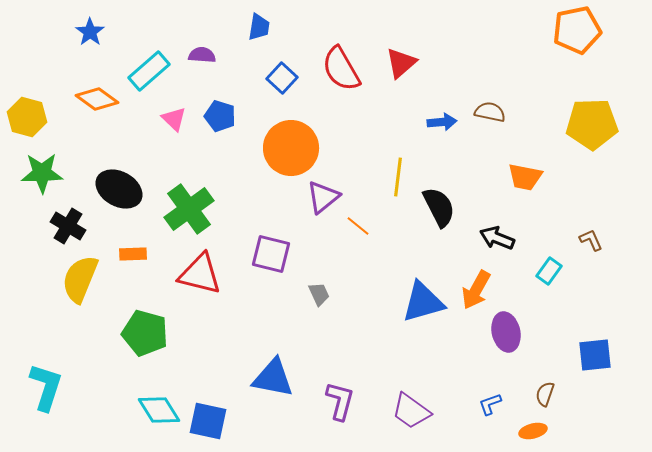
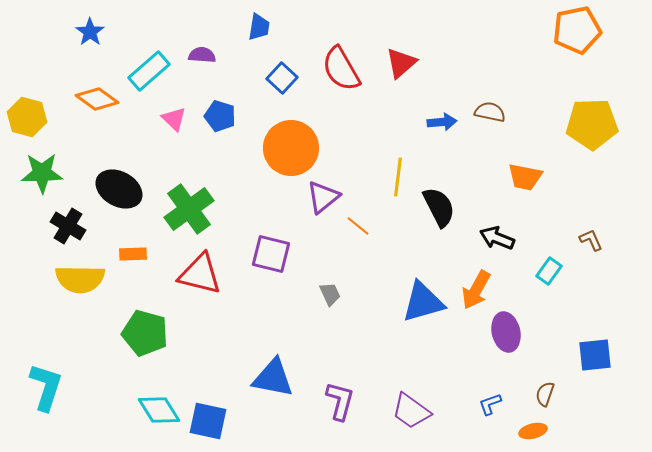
yellow semicircle at (80, 279): rotated 111 degrees counterclockwise
gray trapezoid at (319, 294): moved 11 px right
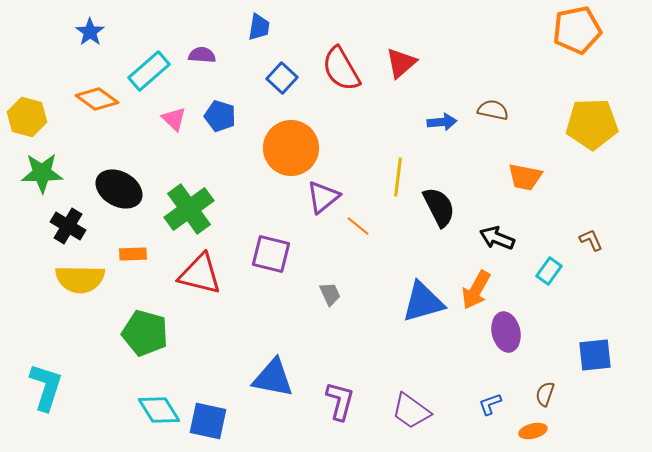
brown semicircle at (490, 112): moved 3 px right, 2 px up
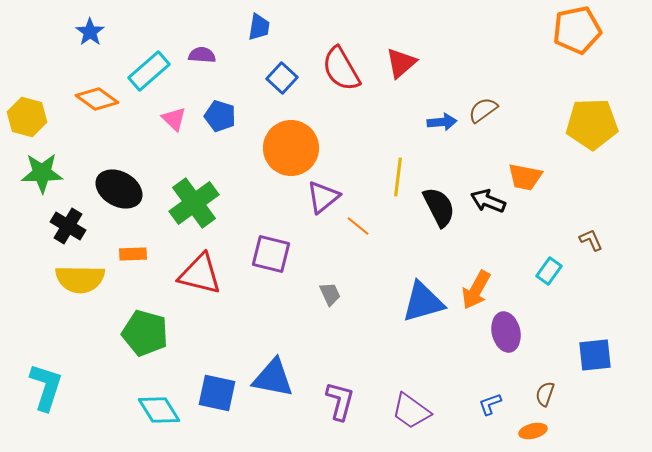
brown semicircle at (493, 110): moved 10 px left; rotated 48 degrees counterclockwise
green cross at (189, 209): moved 5 px right, 6 px up
black arrow at (497, 238): moved 9 px left, 37 px up
blue square at (208, 421): moved 9 px right, 28 px up
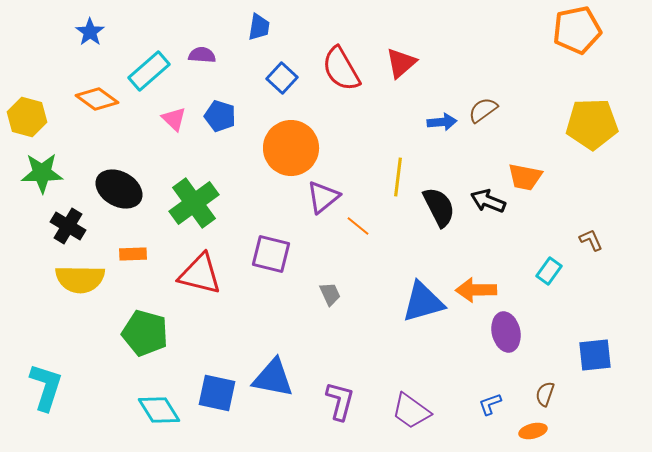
orange arrow at (476, 290): rotated 60 degrees clockwise
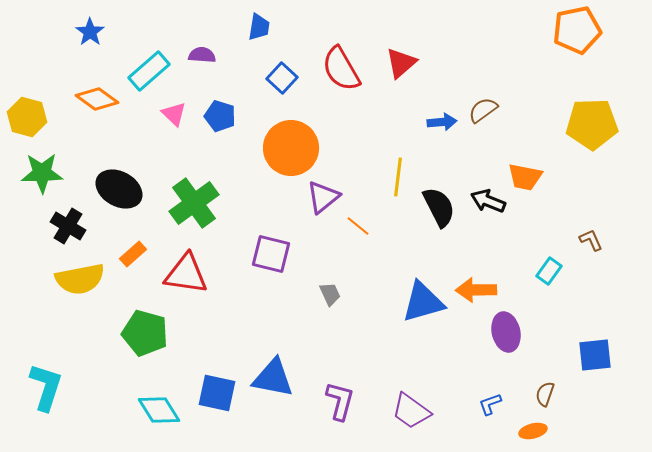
pink triangle at (174, 119): moved 5 px up
orange rectangle at (133, 254): rotated 40 degrees counterclockwise
red triangle at (200, 274): moved 14 px left; rotated 6 degrees counterclockwise
yellow semicircle at (80, 279): rotated 12 degrees counterclockwise
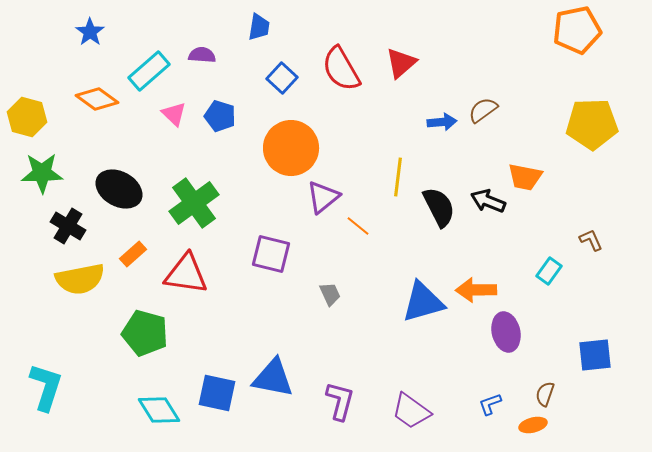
orange ellipse at (533, 431): moved 6 px up
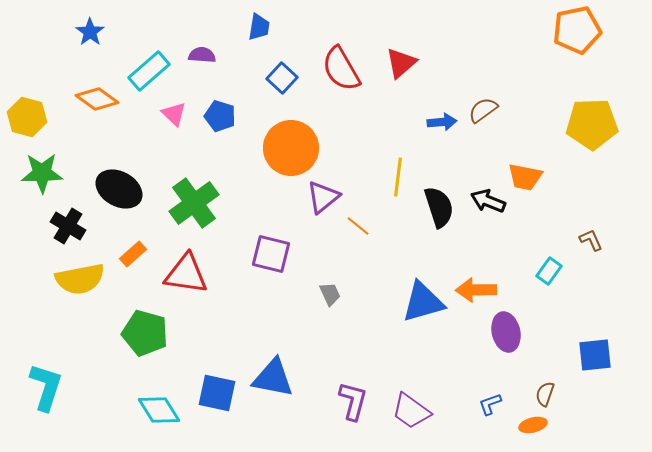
black semicircle at (439, 207): rotated 9 degrees clockwise
purple L-shape at (340, 401): moved 13 px right
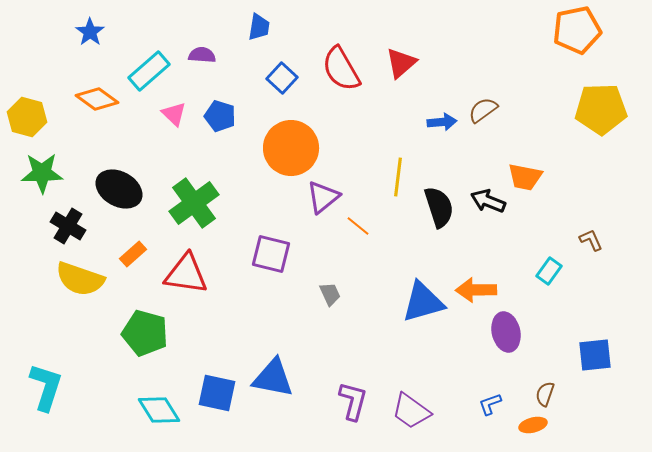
yellow pentagon at (592, 124): moved 9 px right, 15 px up
yellow semicircle at (80, 279): rotated 30 degrees clockwise
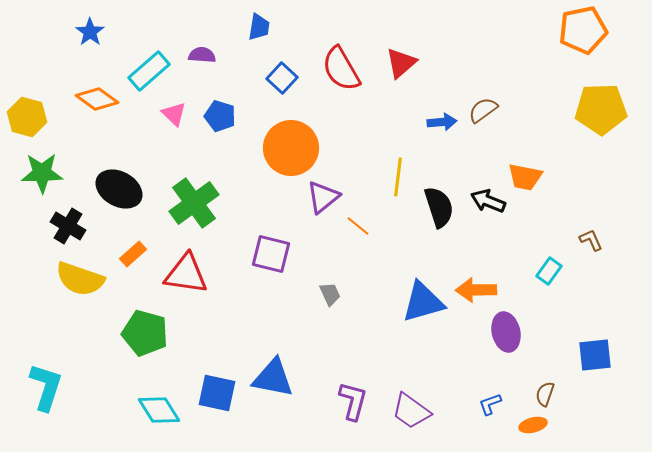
orange pentagon at (577, 30): moved 6 px right
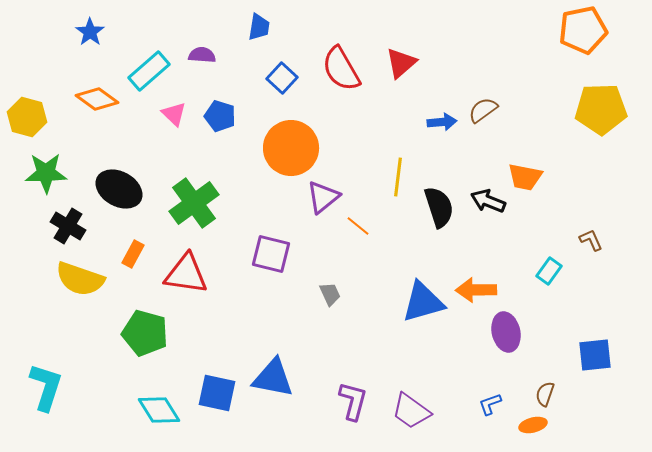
green star at (42, 173): moved 4 px right
orange rectangle at (133, 254): rotated 20 degrees counterclockwise
